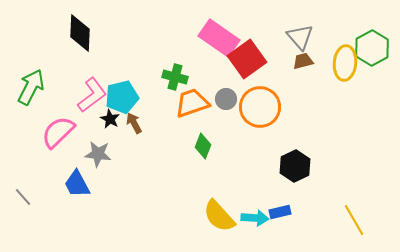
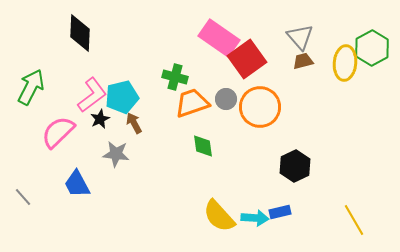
black star: moved 10 px left; rotated 18 degrees clockwise
green diamond: rotated 30 degrees counterclockwise
gray star: moved 18 px right
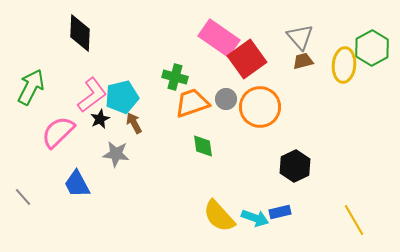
yellow ellipse: moved 1 px left, 2 px down
cyan arrow: rotated 16 degrees clockwise
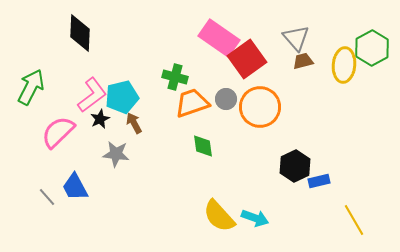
gray triangle: moved 4 px left, 1 px down
blue trapezoid: moved 2 px left, 3 px down
gray line: moved 24 px right
blue rectangle: moved 39 px right, 31 px up
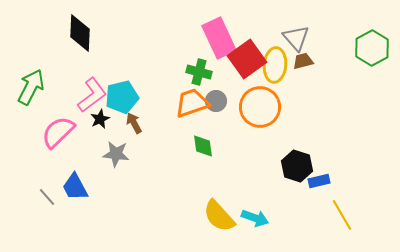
pink rectangle: rotated 30 degrees clockwise
yellow ellipse: moved 69 px left
green cross: moved 24 px right, 5 px up
gray circle: moved 10 px left, 2 px down
black hexagon: moved 2 px right; rotated 16 degrees counterclockwise
yellow line: moved 12 px left, 5 px up
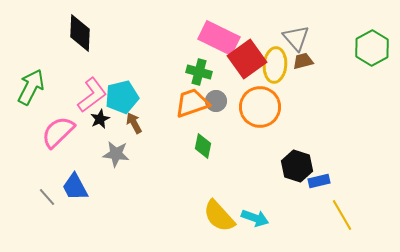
pink rectangle: rotated 39 degrees counterclockwise
green diamond: rotated 20 degrees clockwise
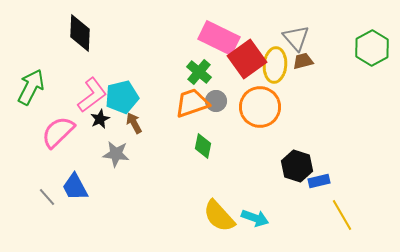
green cross: rotated 25 degrees clockwise
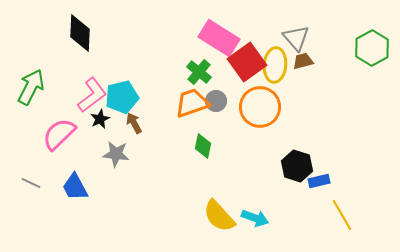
pink rectangle: rotated 6 degrees clockwise
red square: moved 3 px down
pink semicircle: moved 1 px right, 2 px down
gray line: moved 16 px left, 14 px up; rotated 24 degrees counterclockwise
